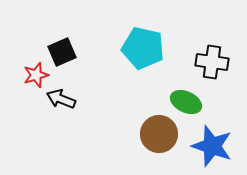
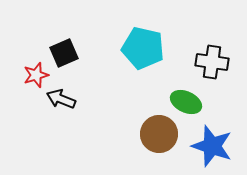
black square: moved 2 px right, 1 px down
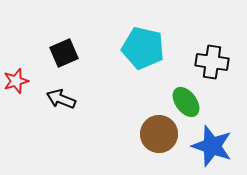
red star: moved 20 px left, 6 px down
green ellipse: rotated 28 degrees clockwise
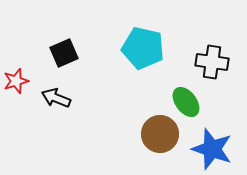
black arrow: moved 5 px left, 1 px up
brown circle: moved 1 px right
blue star: moved 3 px down
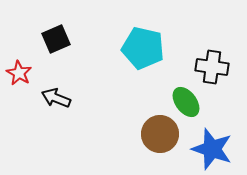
black square: moved 8 px left, 14 px up
black cross: moved 5 px down
red star: moved 3 px right, 8 px up; rotated 25 degrees counterclockwise
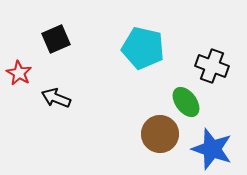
black cross: moved 1 px up; rotated 12 degrees clockwise
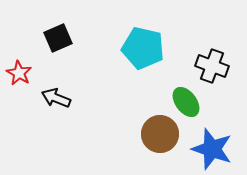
black square: moved 2 px right, 1 px up
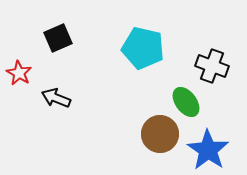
blue star: moved 4 px left, 1 px down; rotated 15 degrees clockwise
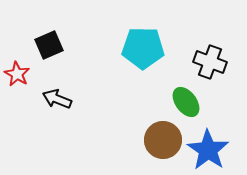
black square: moved 9 px left, 7 px down
cyan pentagon: rotated 12 degrees counterclockwise
black cross: moved 2 px left, 4 px up
red star: moved 2 px left, 1 px down
black arrow: moved 1 px right, 1 px down
brown circle: moved 3 px right, 6 px down
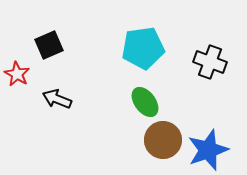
cyan pentagon: rotated 9 degrees counterclockwise
green ellipse: moved 41 px left
blue star: rotated 18 degrees clockwise
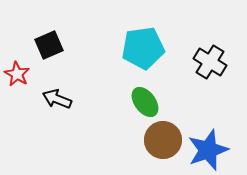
black cross: rotated 12 degrees clockwise
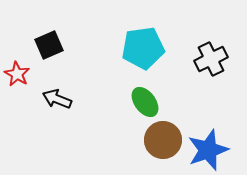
black cross: moved 1 px right, 3 px up; rotated 32 degrees clockwise
